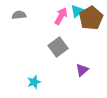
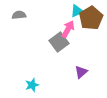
cyan triangle: rotated 16 degrees clockwise
pink arrow: moved 7 px right, 13 px down
gray square: moved 1 px right, 5 px up
purple triangle: moved 1 px left, 2 px down
cyan star: moved 2 px left, 3 px down
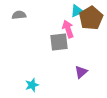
pink arrow: rotated 48 degrees counterclockwise
gray square: rotated 30 degrees clockwise
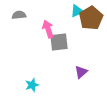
pink arrow: moved 20 px left
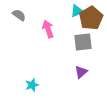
gray semicircle: rotated 40 degrees clockwise
gray square: moved 24 px right
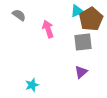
brown pentagon: moved 1 px down
